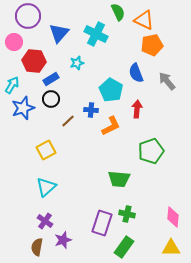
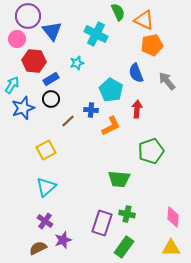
blue triangle: moved 7 px left, 2 px up; rotated 20 degrees counterclockwise
pink circle: moved 3 px right, 3 px up
brown semicircle: moved 1 px right, 1 px down; rotated 54 degrees clockwise
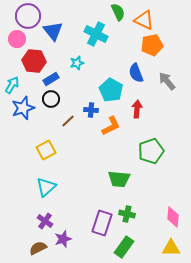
blue triangle: moved 1 px right
purple star: moved 1 px up
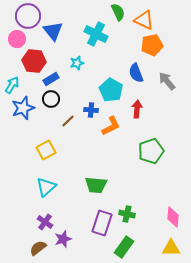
green trapezoid: moved 23 px left, 6 px down
purple cross: moved 1 px down
brown semicircle: rotated 12 degrees counterclockwise
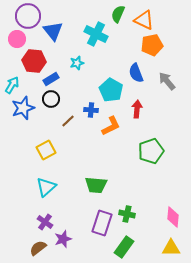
green semicircle: moved 2 px down; rotated 132 degrees counterclockwise
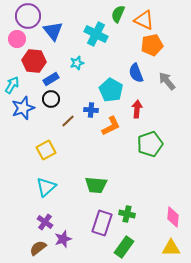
green pentagon: moved 1 px left, 7 px up
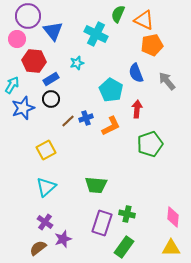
blue cross: moved 5 px left, 8 px down; rotated 24 degrees counterclockwise
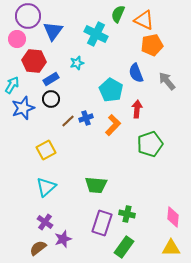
blue triangle: rotated 15 degrees clockwise
orange L-shape: moved 2 px right, 1 px up; rotated 20 degrees counterclockwise
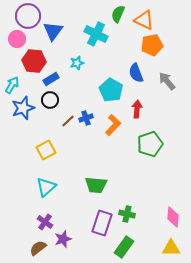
black circle: moved 1 px left, 1 px down
